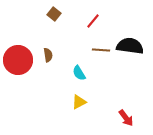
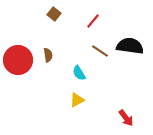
brown line: moved 1 px left, 1 px down; rotated 30 degrees clockwise
yellow triangle: moved 2 px left, 2 px up
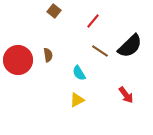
brown square: moved 3 px up
black semicircle: rotated 128 degrees clockwise
red arrow: moved 23 px up
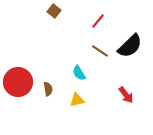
red line: moved 5 px right
brown semicircle: moved 34 px down
red circle: moved 22 px down
yellow triangle: rotated 14 degrees clockwise
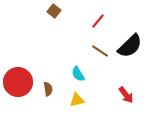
cyan semicircle: moved 1 px left, 1 px down
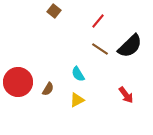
brown line: moved 2 px up
brown semicircle: rotated 40 degrees clockwise
yellow triangle: rotated 14 degrees counterclockwise
